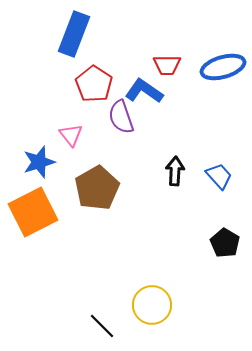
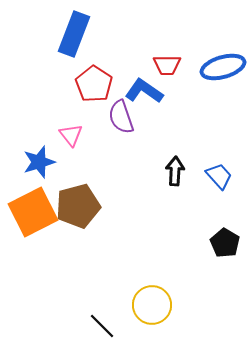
brown pentagon: moved 19 px left, 18 px down; rotated 15 degrees clockwise
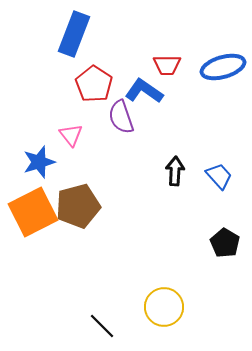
yellow circle: moved 12 px right, 2 px down
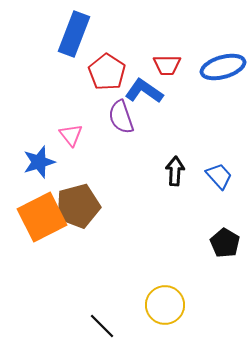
red pentagon: moved 13 px right, 12 px up
orange square: moved 9 px right, 5 px down
yellow circle: moved 1 px right, 2 px up
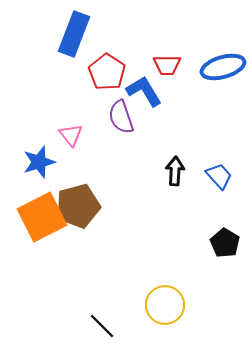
blue L-shape: rotated 24 degrees clockwise
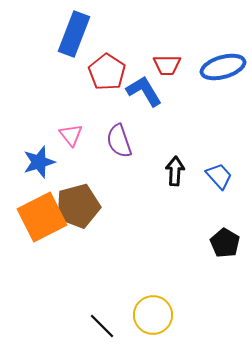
purple semicircle: moved 2 px left, 24 px down
yellow circle: moved 12 px left, 10 px down
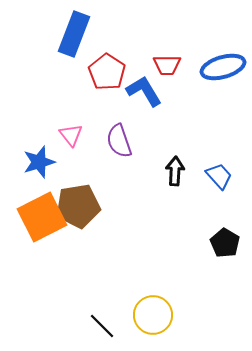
brown pentagon: rotated 6 degrees clockwise
